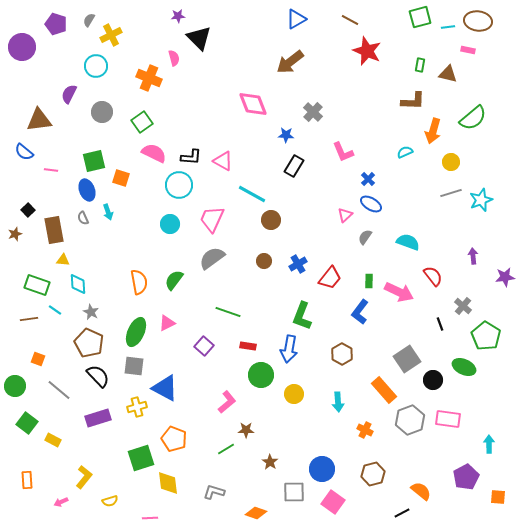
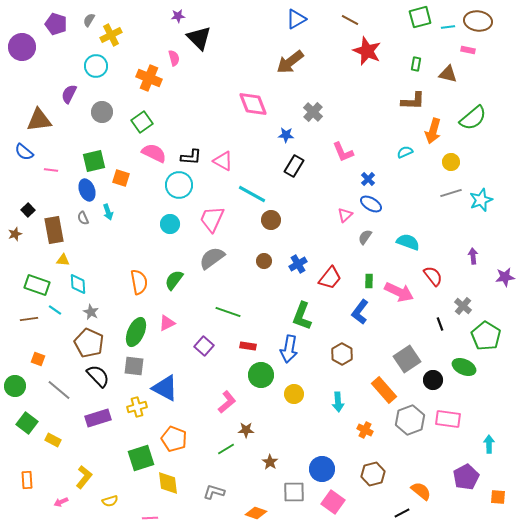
green rectangle at (420, 65): moved 4 px left, 1 px up
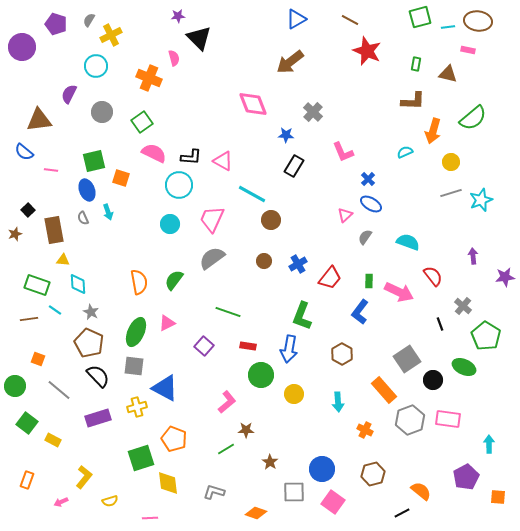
orange rectangle at (27, 480): rotated 24 degrees clockwise
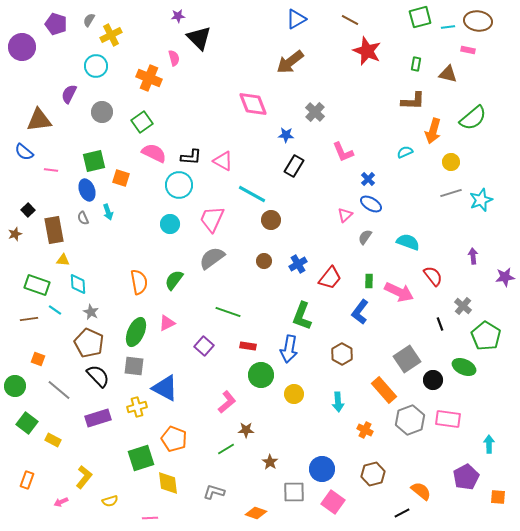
gray cross at (313, 112): moved 2 px right
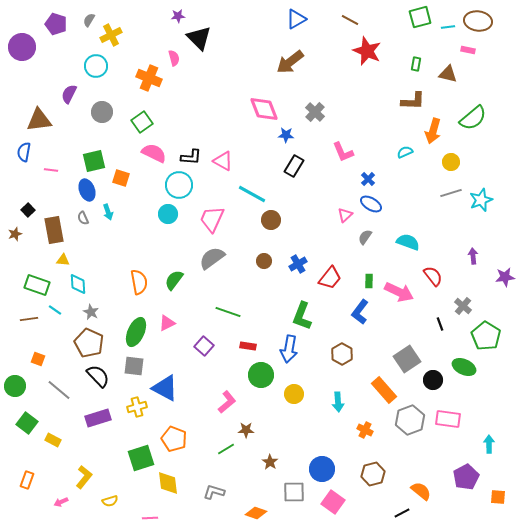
pink diamond at (253, 104): moved 11 px right, 5 px down
blue semicircle at (24, 152): rotated 60 degrees clockwise
cyan circle at (170, 224): moved 2 px left, 10 px up
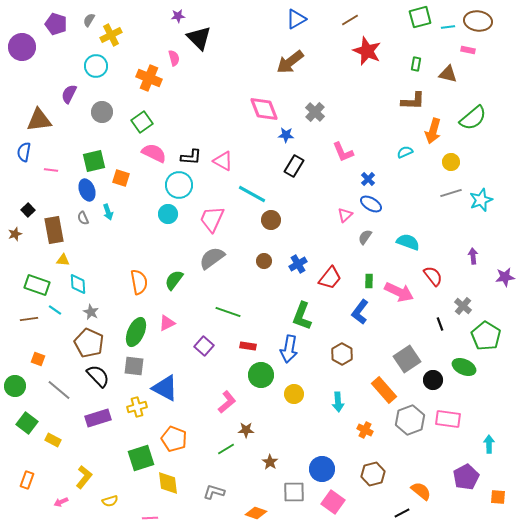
brown line at (350, 20): rotated 60 degrees counterclockwise
